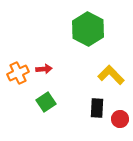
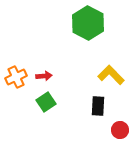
green hexagon: moved 6 px up
red arrow: moved 7 px down
orange cross: moved 2 px left, 4 px down
black rectangle: moved 1 px right, 2 px up
red circle: moved 11 px down
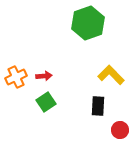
green hexagon: rotated 12 degrees clockwise
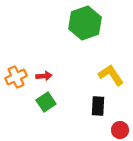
green hexagon: moved 3 px left
yellow L-shape: rotated 12 degrees clockwise
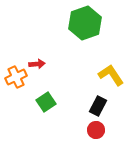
red arrow: moved 7 px left, 12 px up
black rectangle: rotated 24 degrees clockwise
red circle: moved 24 px left
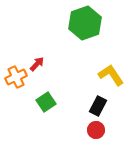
red arrow: rotated 42 degrees counterclockwise
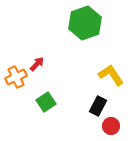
red circle: moved 15 px right, 4 px up
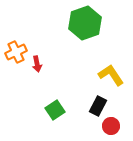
red arrow: rotated 126 degrees clockwise
orange cross: moved 25 px up
green square: moved 9 px right, 8 px down
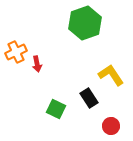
black rectangle: moved 9 px left, 8 px up; rotated 60 degrees counterclockwise
green square: moved 1 px right, 1 px up; rotated 30 degrees counterclockwise
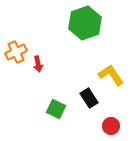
red arrow: moved 1 px right
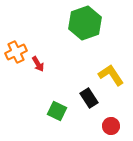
red arrow: rotated 21 degrees counterclockwise
green square: moved 1 px right, 2 px down
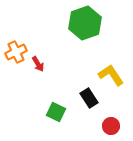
green square: moved 1 px left, 1 px down
